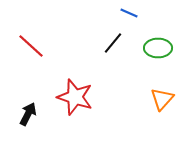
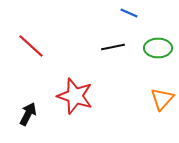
black line: moved 4 px down; rotated 40 degrees clockwise
red star: moved 1 px up
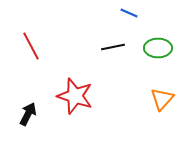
red line: rotated 20 degrees clockwise
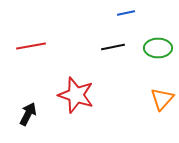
blue line: moved 3 px left; rotated 36 degrees counterclockwise
red line: rotated 72 degrees counterclockwise
red star: moved 1 px right, 1 px up
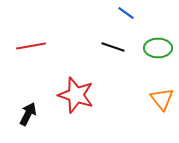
blue line: rotated 48 degrees clockwise
black line: rotated 30 degrees clockwise
orange triangle: rotated 20 degrees counterclockwise
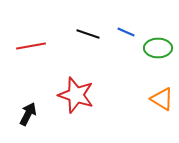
blue line: moved 19 px down; rotated 12 degrees counterclockwise
black line: moved 25 px left, 13 px up
orange triangle: rotated 20 degrees counterclockwise
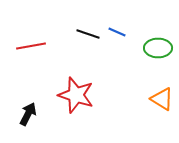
blue line: moved 9 px left
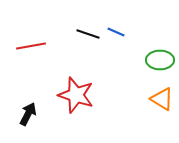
blue line: moved 1 px left
green ellipse: moved 2 px right, 12 px down
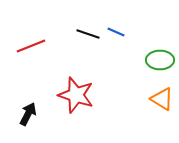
red line: rotated 12 degrees counterclockwise
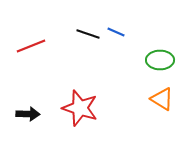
red star: moved 4 px right, 13 px down
black arrow: rotated 65 degrees clockwise
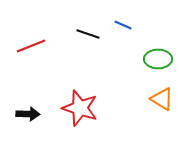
blue line: moved 7 px right, 7 px up
green ellipse: moved 2 px left, 1 px up
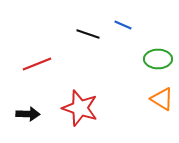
red line: moved 6 px right, 18 px down
